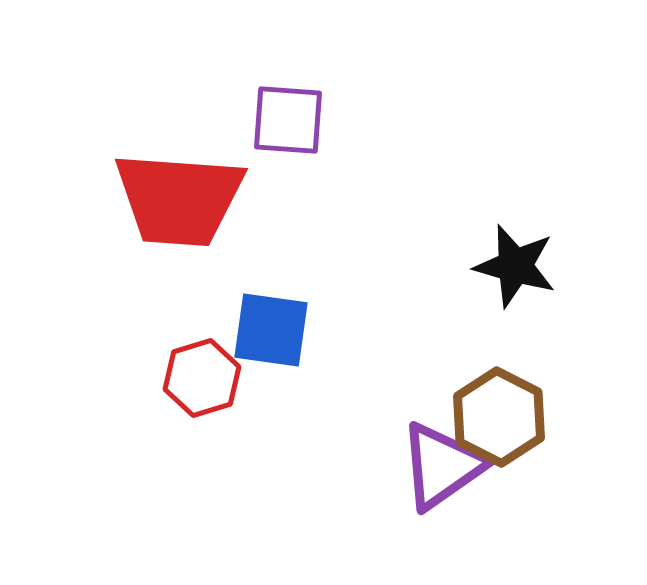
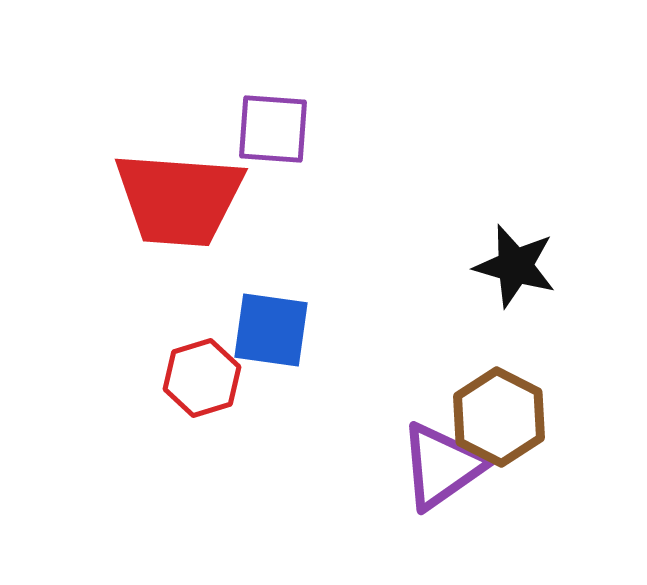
purple square: moved 15 px left, 9 px down
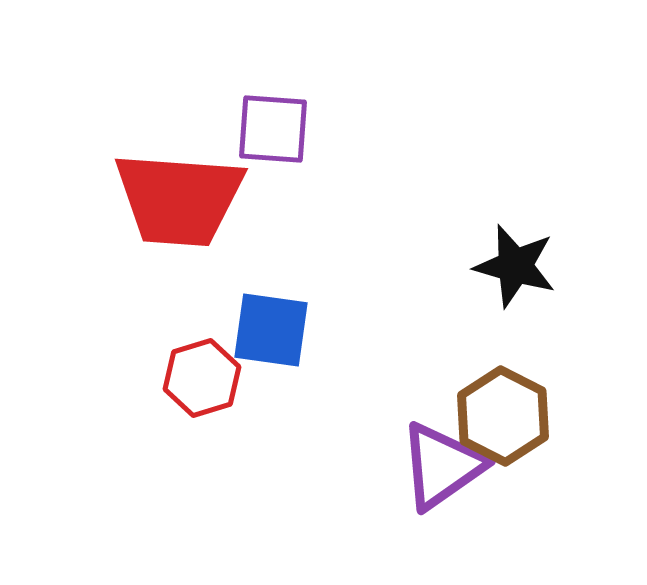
brown hexagon: moved 4 px right, 1 px up
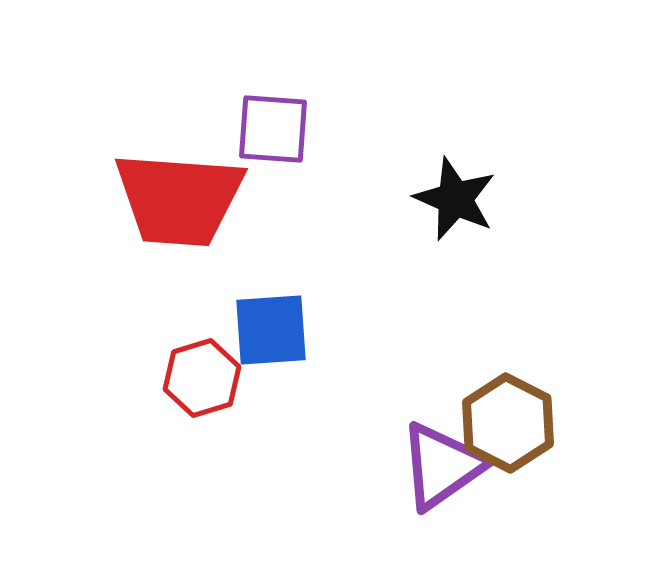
black star: moved 60 px left, 67 px up; rotated 8 degrees clockwise
blue square: rotated 12 degrees counterclockwise
brown hexagon: moved 5 px right, 7 px down
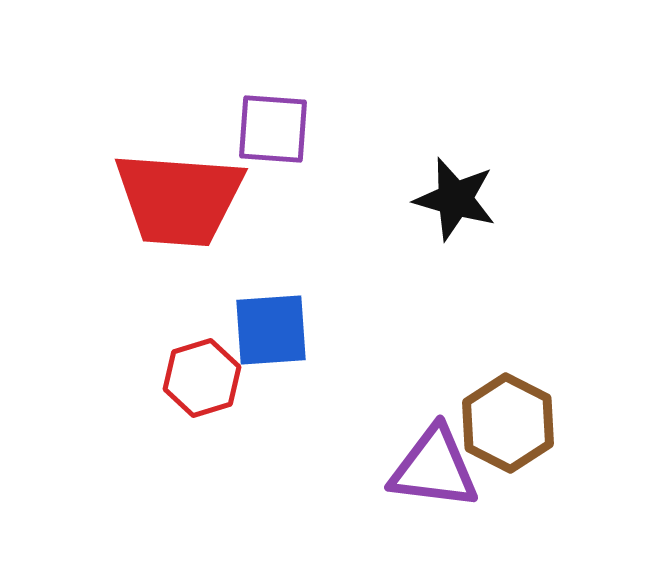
black star: rotated 8 degrees counterclockwise
purple triangle: moved 8 px left, 2 px down; rotated 42 degrees clockwise
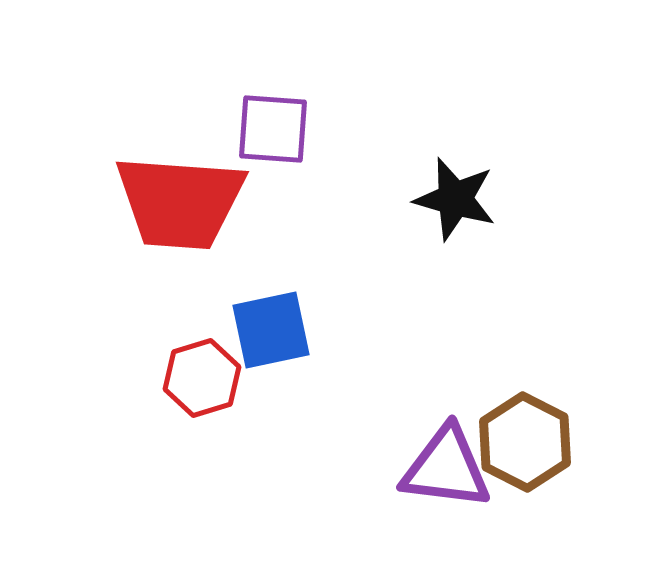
red trapezoid: moved 1 px right, 3 px down
blue square: rotated 8 degrees counterclockwise
brown hexagon: moved 17 px right, 19 px down
purple triangle: moved 12 px right
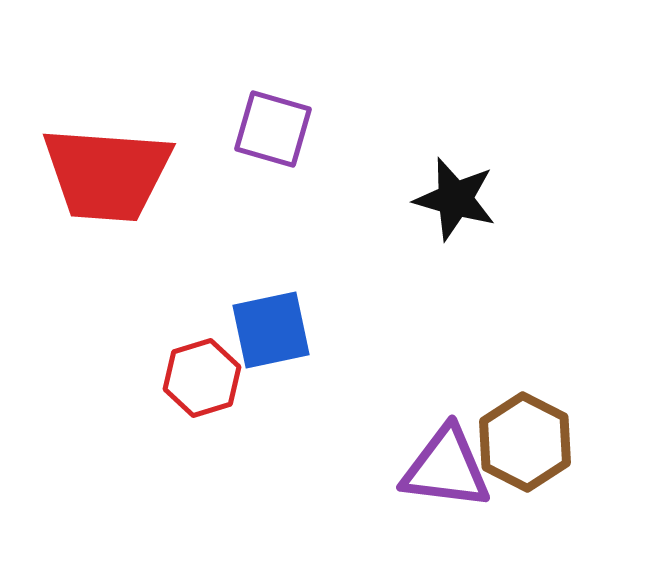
purple square: rotated 12 degrees clockwise
red trapezoid: moved 73 px left, 28 px up
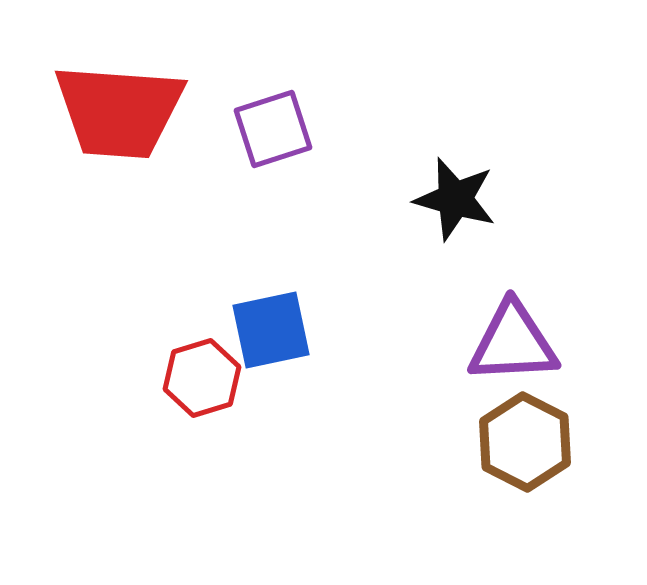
purple square: rotated 34 degrees counterclockwise
red trapezoid: moved 12 px right, 63 px up
purple triangle: moved 67 px right, 125 px up; rotated 10 degrees counterclockwise
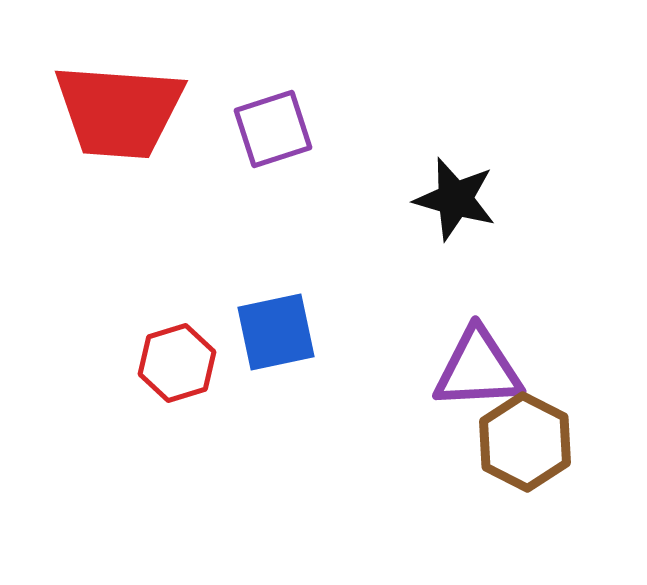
blue square: moved 5 px right, 2 px down
purple triangle: moved 35 px left, 26 px down
red hexagon: moved 25 px left, 15 px up
